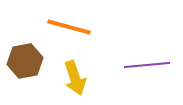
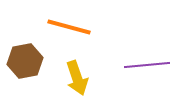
yellow arrow: moved 2 px right
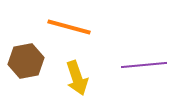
brown hexagon: moved 1 px right
purple line: moved 3 px left
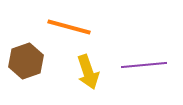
brown hexagon: rotated 8 degrees counterclockwise
yellow arrow: moved 11 px right, 6 px up
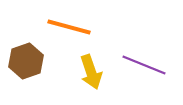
purple line: rotated 27 degrees clockwise
yellow arrow: moved 3 px right
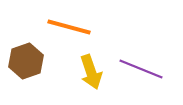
purple line: moved 3 px left, 4 px down
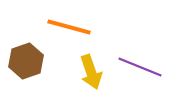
purple line: moved 1 px left, 2 px up
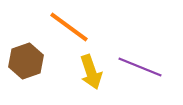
orange line: rotated 21 degrees clockwise
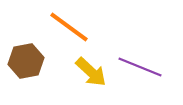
brown hexagon: rotated 8 degrees clockwise
yellow arrow: rotated 28 degrees counterclockwise
